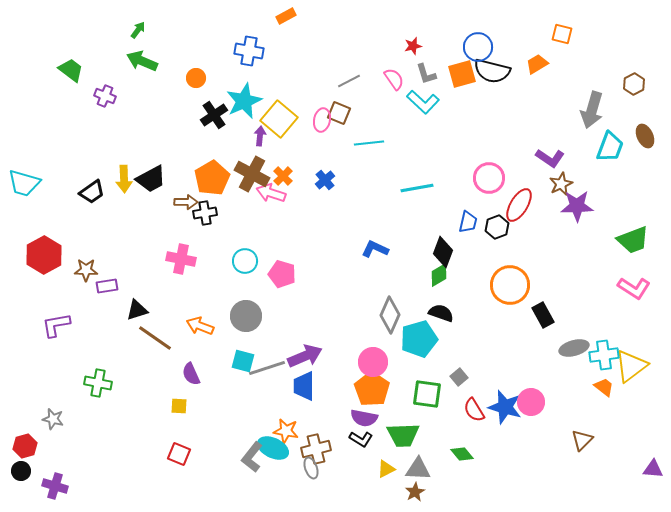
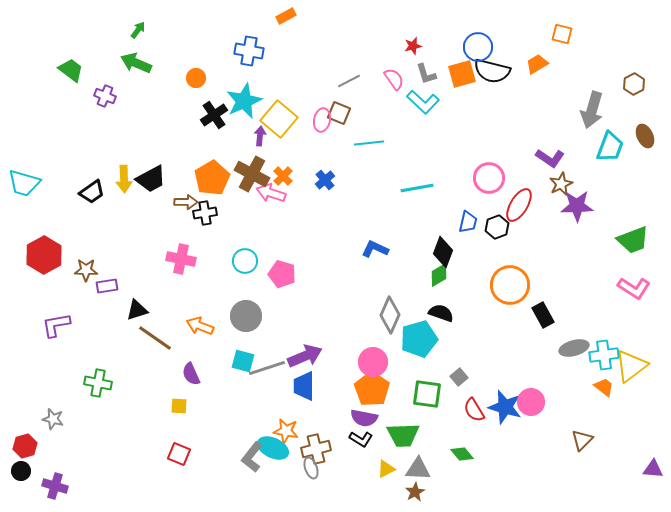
green arrow at (142, 61): moved 6 px left, 2 px down
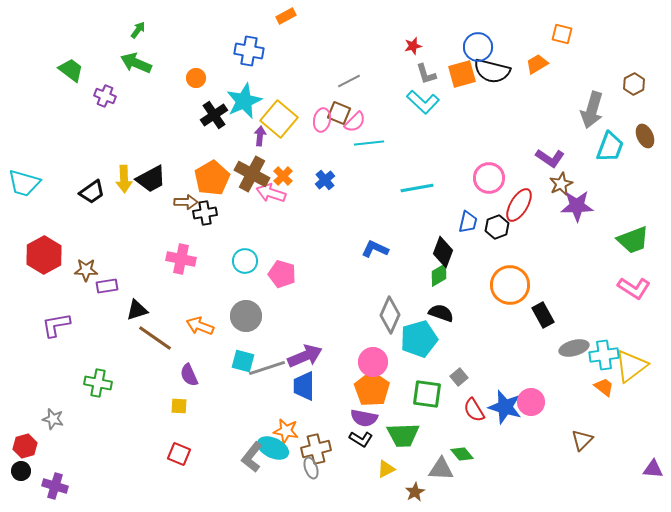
pink semicircle at (394, 79): moved 39 px left, 43 px down; rotated 80 degrees clockwise
purple semicircle at (191, 374): moved 2 px left, 1 px down
gray triangle at (418, 469): moved 23 px right
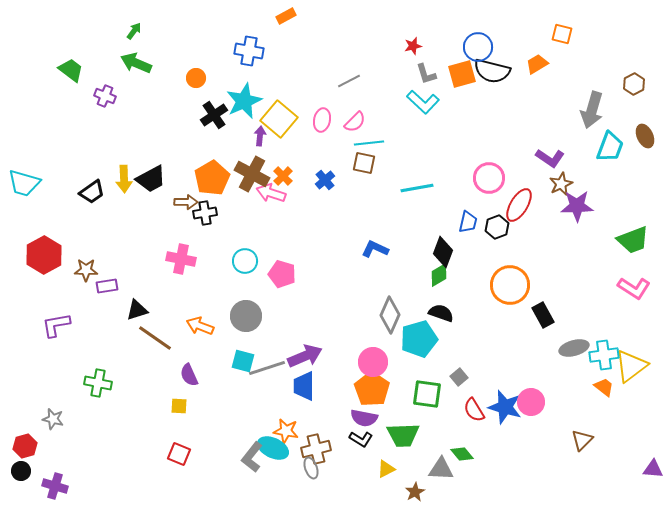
green arrow at (138, 30): moved 4 px left, 1 px down
brown square at (339, 113): moved 25 px right, 50 px down; rotated 10 degrees counterclockwise
